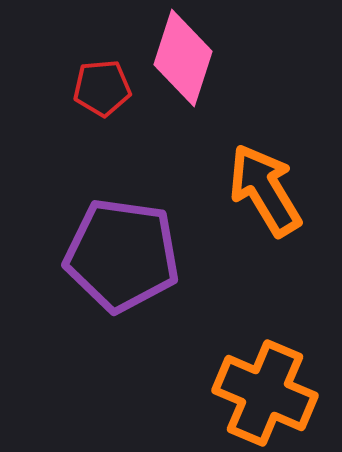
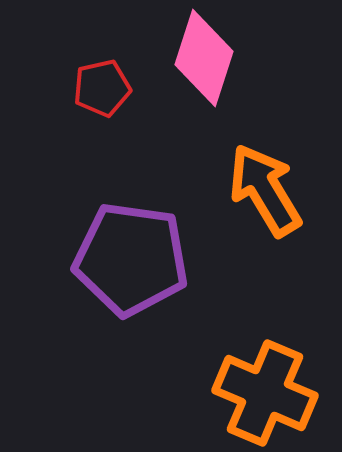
pink diamond: moved 21 px right
red pentagon: rotated 8 degrees counterclockwise
purple pentagon: moved 9 px right, 4 px down
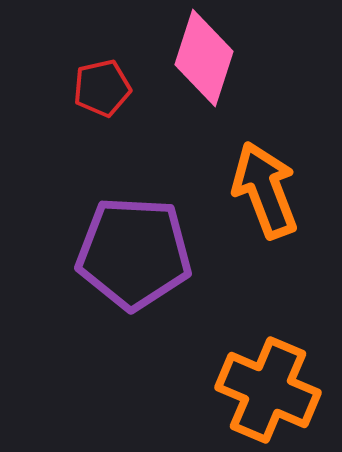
orange arrow: rotated 10 degrees clockwise
purple pentagon: moved 3 px right, 6 px up; rotated 5 degrees counterclockwise
orange cross: moved 3 px right, 3 px up
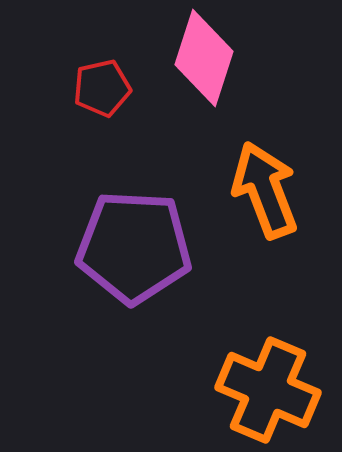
purple pentagon: moved 6 px up
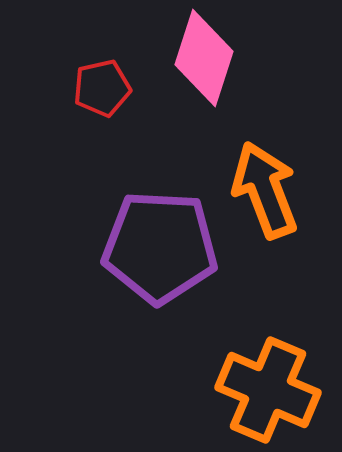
purple pentagon: moved 26 px right
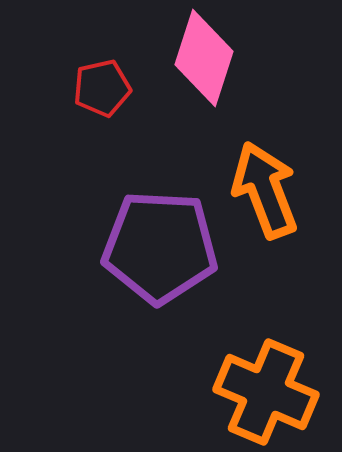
orange cross: moved 2 px left, 2 px down
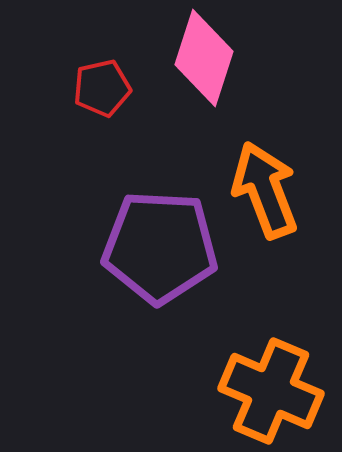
orange cross: moved 5 px right, 1 px up
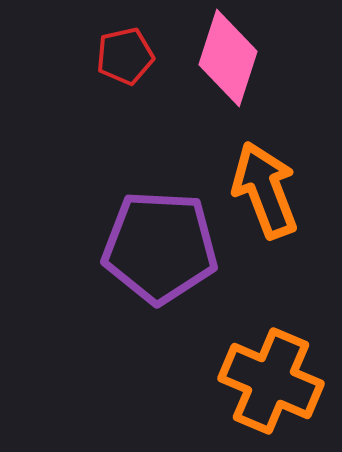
pink diamond: moved 24 px right
red pentagon: moved 23 px right, 32 px up
orange cross: moved 10 px up
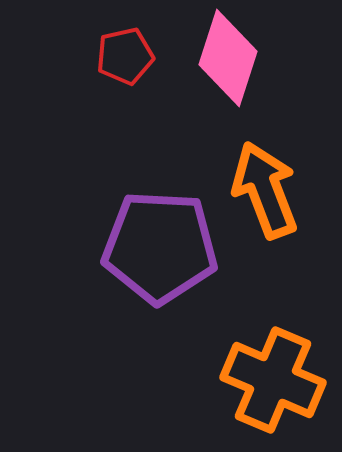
orange cross: moved 2 px right, 1 px up
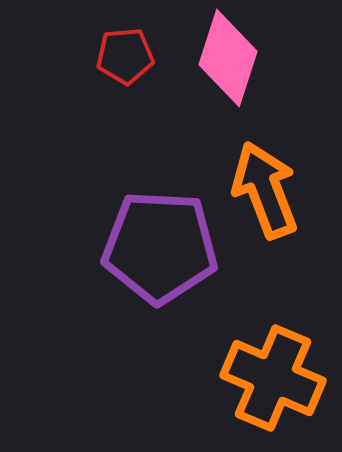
red pentagon: rotated 8 degrees clockwise
orange cross: moved 2 px up
